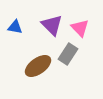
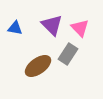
blue triangle: moved 1 px down
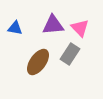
purple triangle: moved 1 px right; rotated 50 degrees counterclockwise
gray rectangle: moved 2 px right
brown ellipse: moved 4 px up; rotated 20 degrees counterclockwise
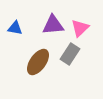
pink triangle: rotated 30 degrees clockwise
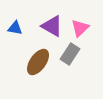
purple triangle: moved 1 px left, 1 px down; rotated 35 degrees clockwise
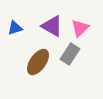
blue triangle: rotated 28 degrees counterclockwise
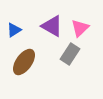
blue triangle: moved 1 px left, 2 px down; rotated 14 degrees counterclockwise
brown ellipse: moved 14 px left
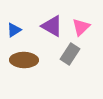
pink triangle: moved 1 px right, 1 px up
brown ellipse: moved 2 px up; rotated 56 degrees clockwise
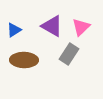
gray rectangle: moved 1 px left
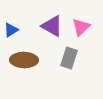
blue triangle: moved 3 px left
gray rectangle: moved 4 px down; rotated 15 degrees counterclockwise
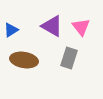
pink triangle: rotated 24 degrees counterclockwise
brown ellipse: rotated 8 degrees clockwise
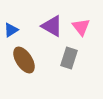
brown ellipse: rotated 48 degrees clockwise
